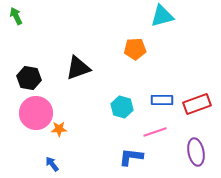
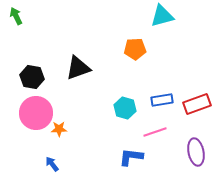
black hexagon: moved 3 px right, 1 px up
blue rectangle: rotated 10 degrees counterclockwise
cyan hexagon: moved 3 px right, 1 px down
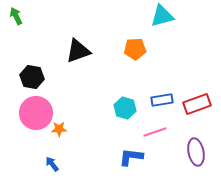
black triangle: moved 17 px up
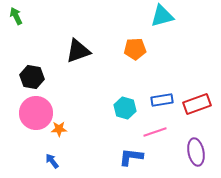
blue arrow: moved 3 px up
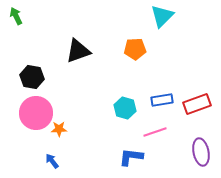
cyan triangle: rotated 30 degrees counterclockwise
purple ellipse: moved 5 px right
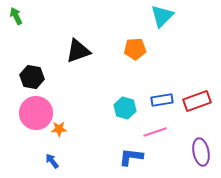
red rectangle: moved 3 px up
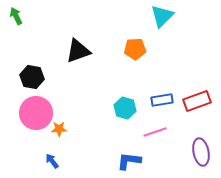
blue L-shape: moved 2 px left, 4 px down
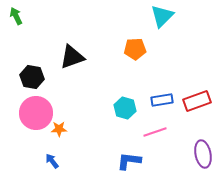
black triangle: moved 6 px left, 6 px down
purple ellipse: moved 2 px right, 2 px down
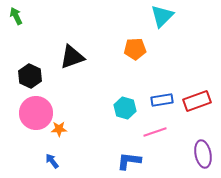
black hexagon: moved 2 px left, 1 px up; rotated 15 degrees clockwise
